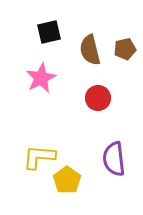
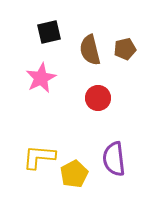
yellow pentagon: moved 7 px right, 6 px up; rotated 8 degrees clockwise
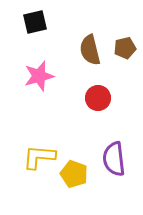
black square: moved 14 px left, 10 px up
brown pentagon: moved 1 px up
pink star: moved 2 px left, 2 px up; rotated 12 degrees clockwise
yellow pentagon: rotated 24 degrees counterclockwise
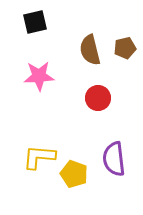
pink star: rotated 12 degrees clockwise
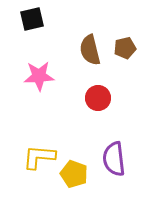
black square: moved 3 px left, 3 px up
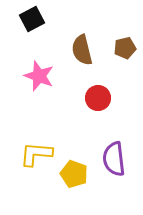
black square: rotated 15 degrees counterclockwise
brown semicircle: moved 8 px left
pink star: rotated 24 degrees clockwise
yellow L-shape: moved 3 px left, 3 px up
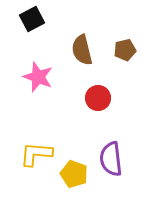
brown pentagon: moved 2 px down
pink star: moved 1 px left, 1 px down
purple semicircle: moved 3 px left
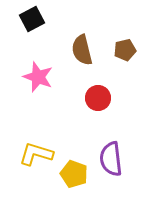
yellow L-shape: rotated 12 degrees clockwise
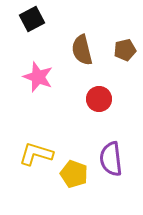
red circle: moved 1 px right, 1 px down
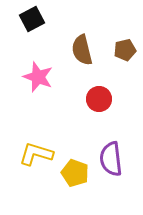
yellow pentagon: moved 1 px right, 1 px up
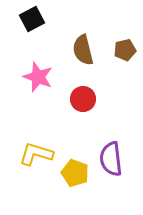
brown semicircle: moved 1 px right
red circle: moved 16 px left
